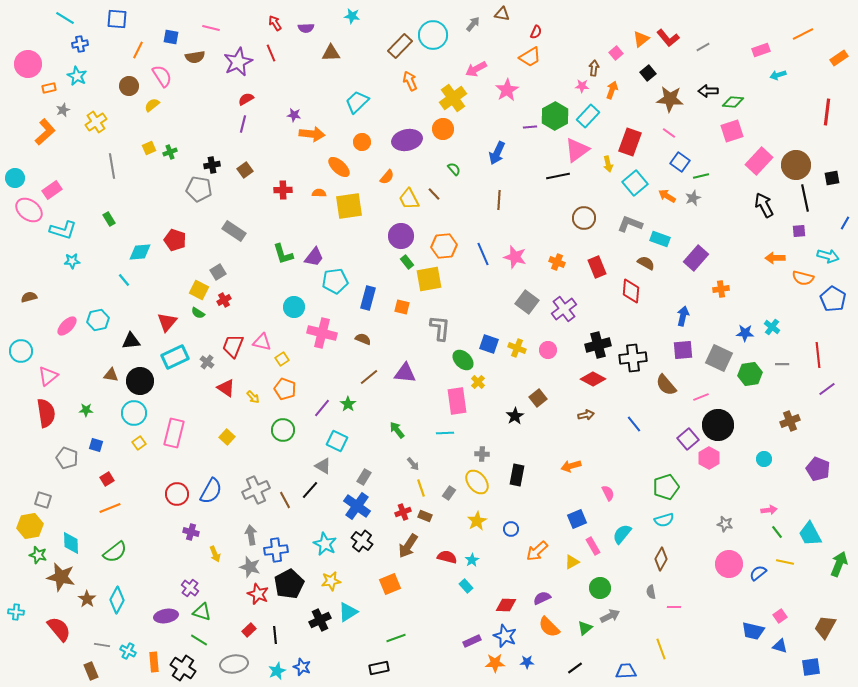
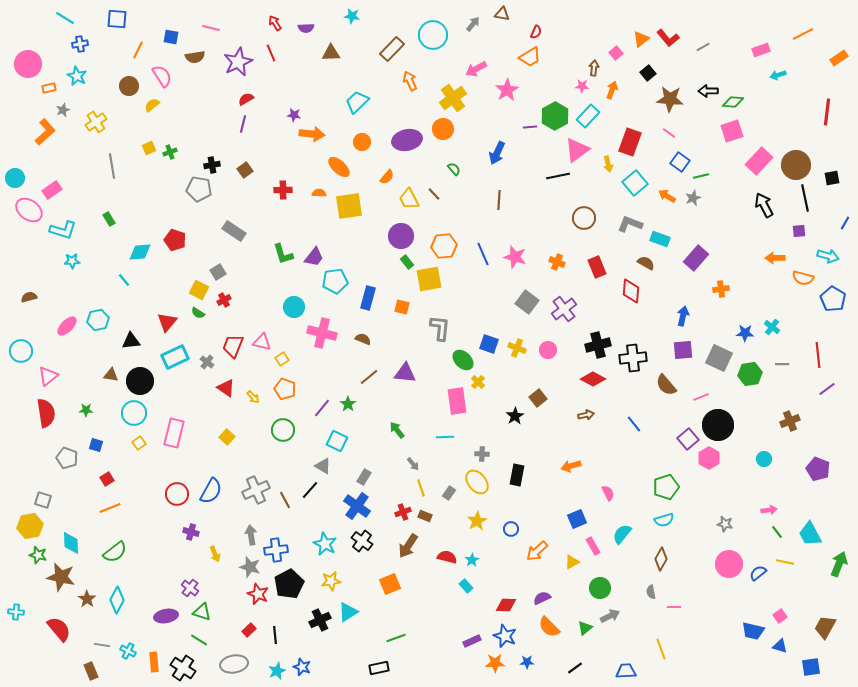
brown rectangle at (400, 46): moved 8 px left, 3 px down
cyan line at (445, 433): moved 4 px down
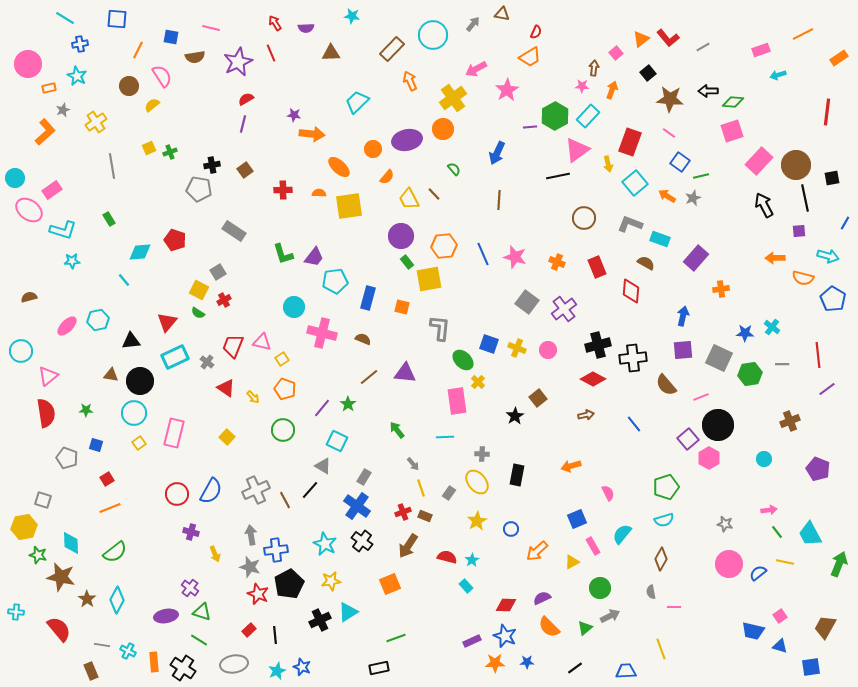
orange circle at (362, 142): moved 11 px right, 7 px down
yellow hexagon at (30, 526): moved 6 px left, 1 px down
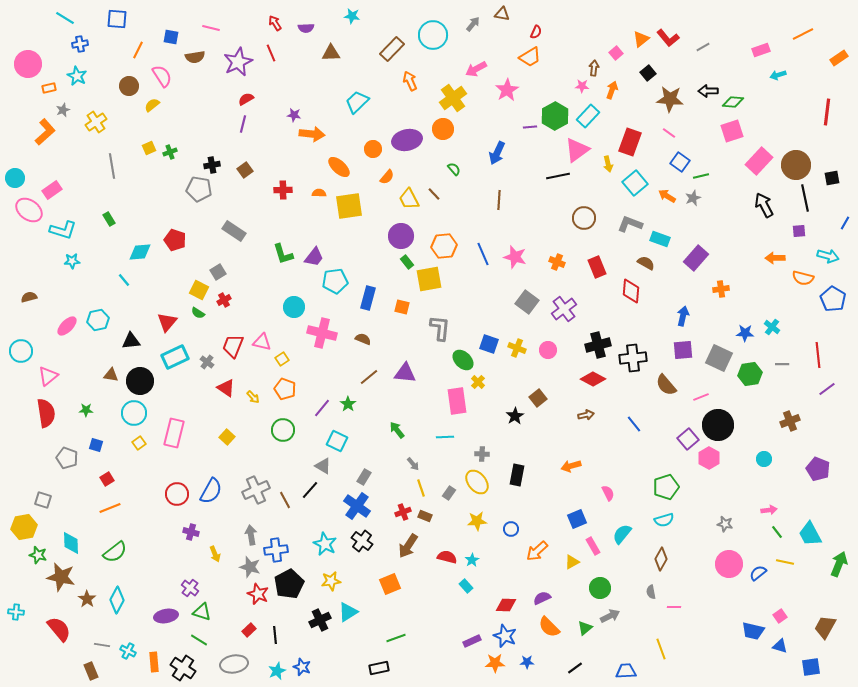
yellow star at (477, 521): rotated 24 degrees clockwise
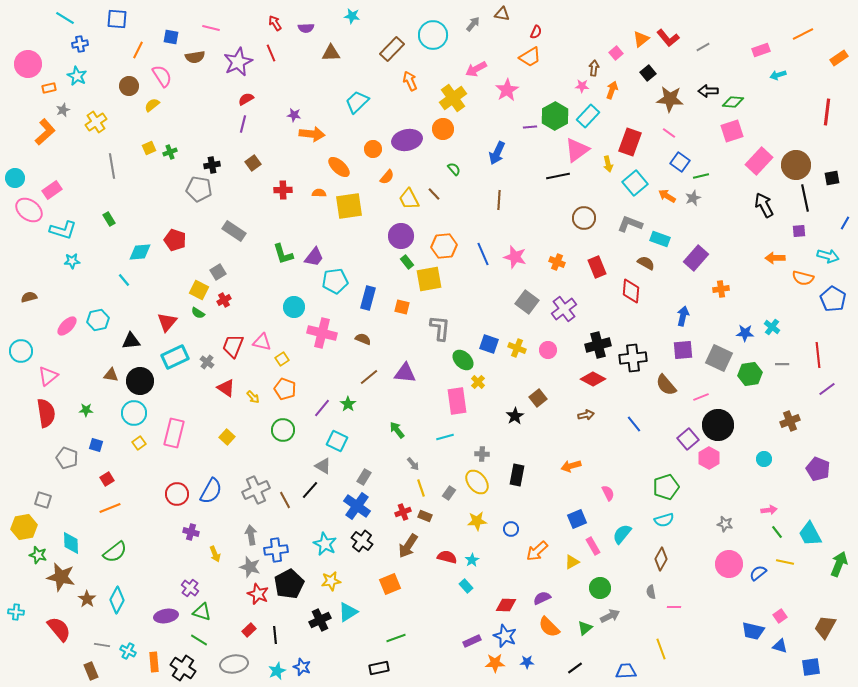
brown square at (245, 170): moved 8 px right, 7 px up
cyan line at (445, 437): rotated 12 degrees counterclockwise
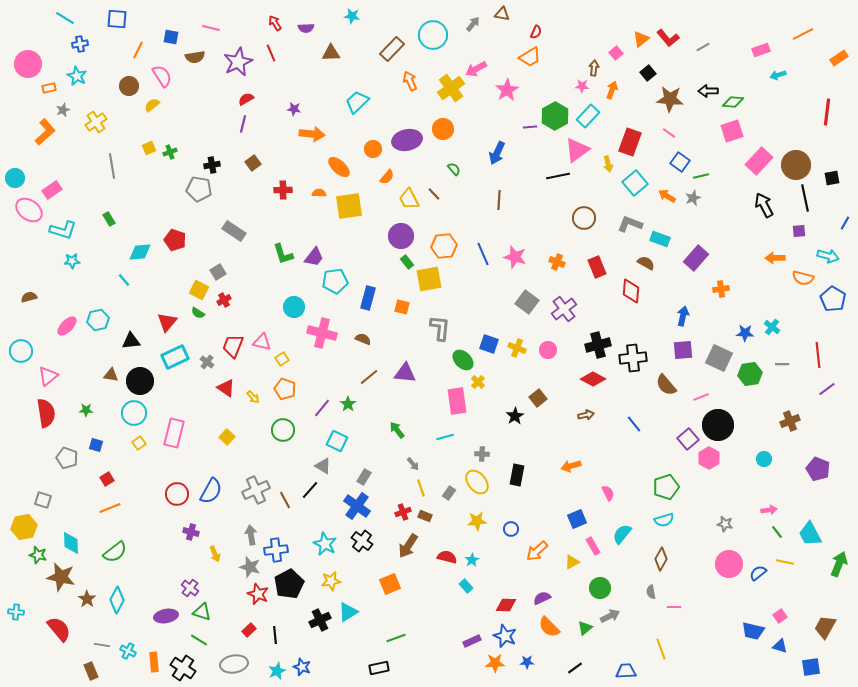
yellow cross at (453, 98): moved 2 px left, 10 px up
purple star at (294, 115): moved 6 px up
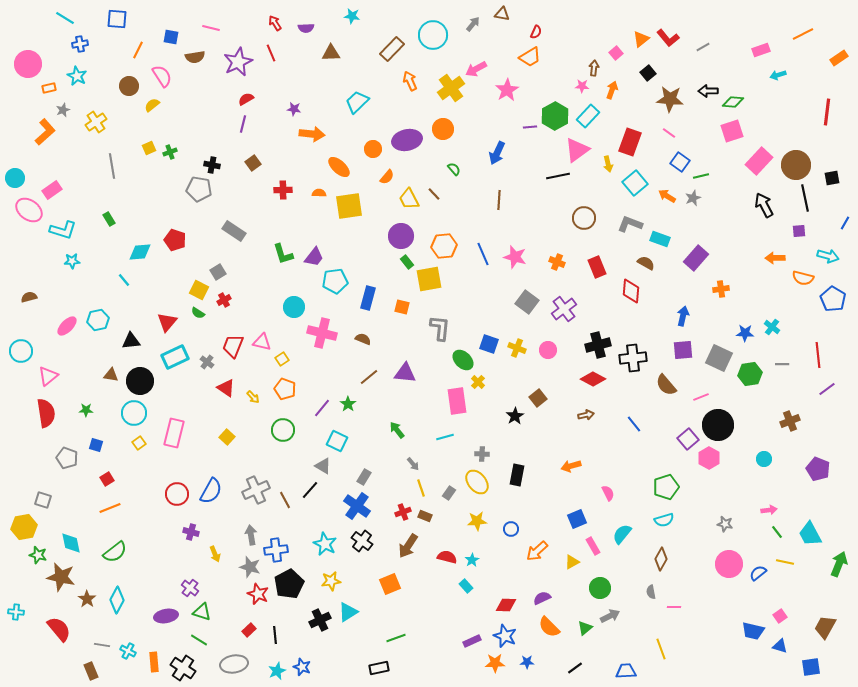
black cross at (212, 165): rotated 21 degrees clockwise
cyan diamond at (71, 543): rotated 10 degrees counterclockwise
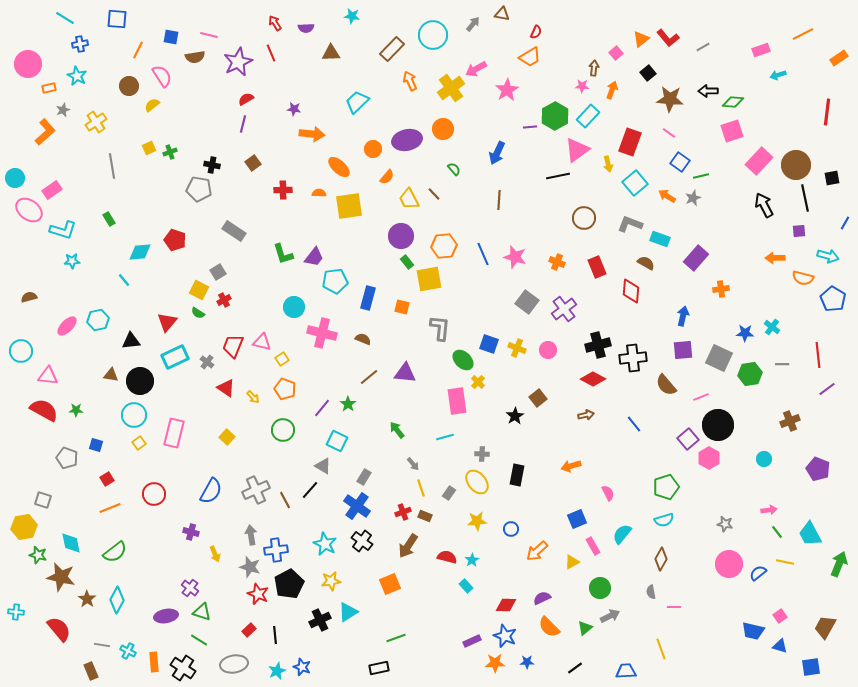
pink line at (211, 28): moved 2 px left, 7 px down
pink triangle at (48, 376): rotated 45 degrees clockwise
green star at (86, 410): moved 10 px left
red semicircle at (46, 413): moved 2 px left, 3 px up; rotated 52 degrees counterclockwise
cyan circle at (134, 413): moved 2 px down
red circle at (177, 494): moved 23 px left
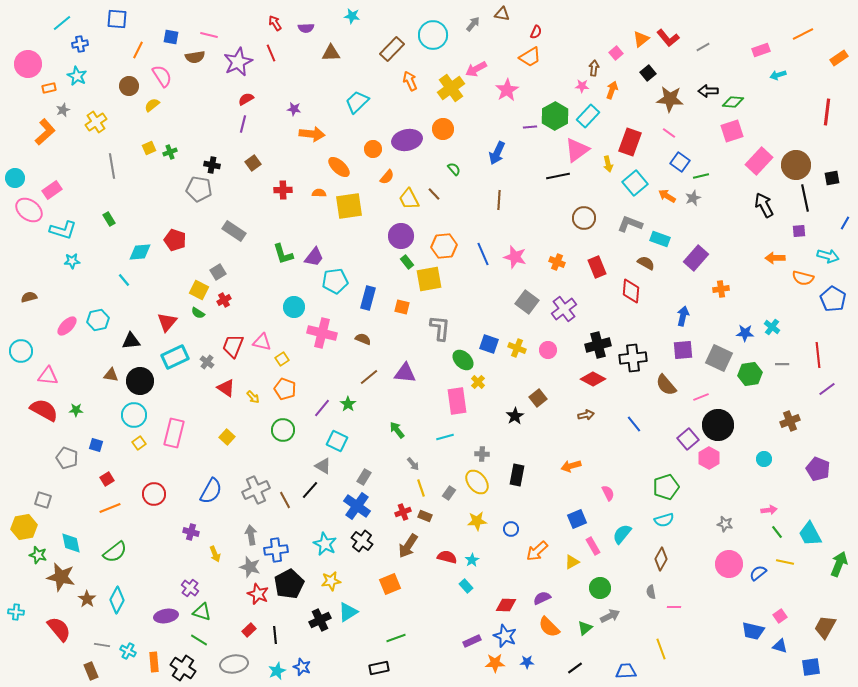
cyan line at (65, 18): moved 3 px left, 5 px down; rotated 72 degrees counterclockwise
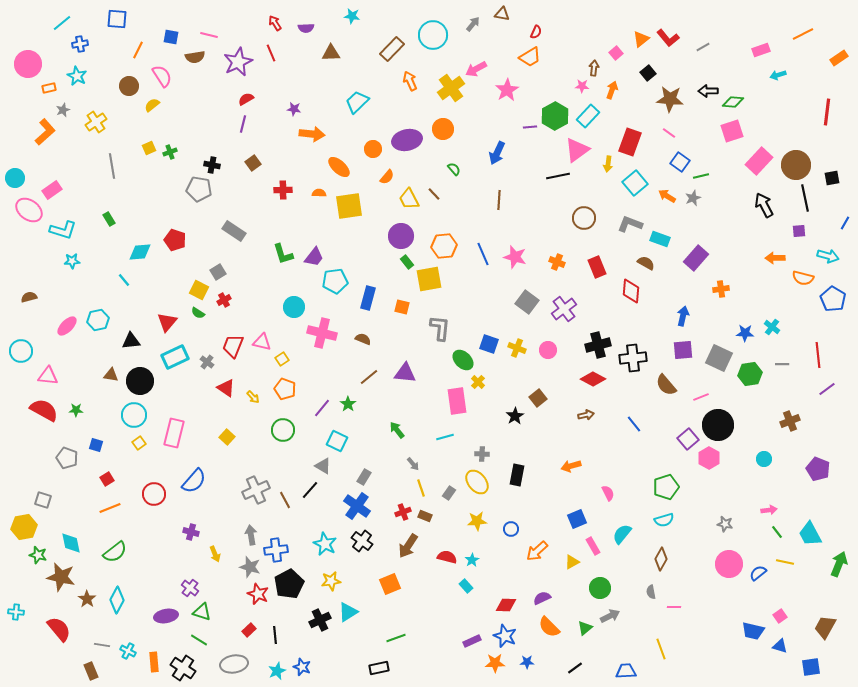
yellow arrow at (608, 164): rotated 21 degrees clockwise
blue semicircle at (211, 491): moved 17 px left, 10 px up; rotated 12 degrees clockwise
